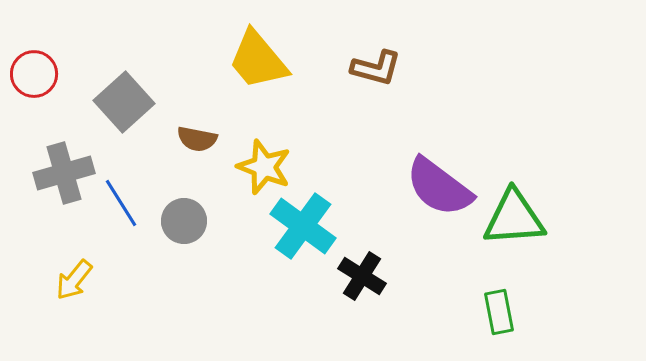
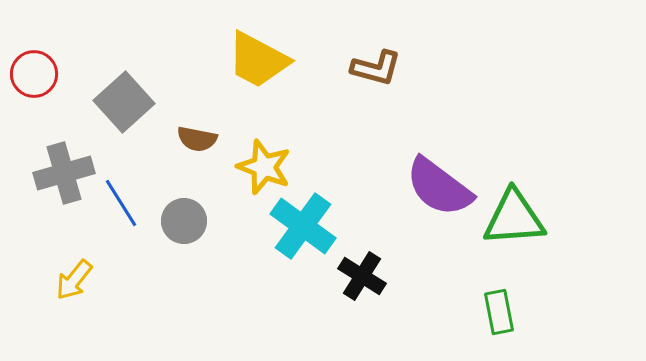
yellow trapezoid: rotated 22 degrees counterclockwise
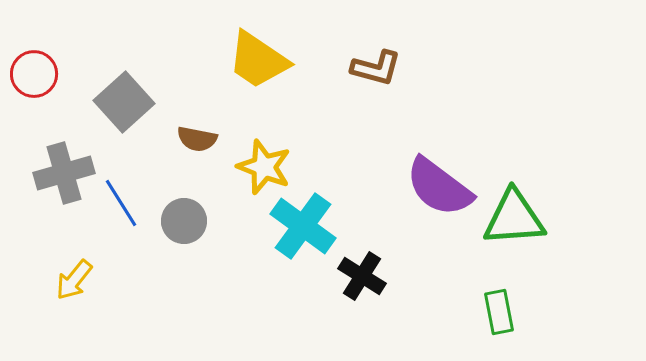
yellow trapezoid: rotated 6 degrees clockwise
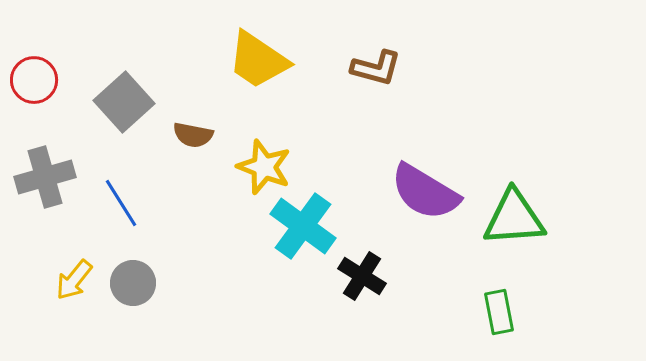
red circle: moved 6 px down
brown semicircle: moved 4 px left, 4 px up
gray cross: moved 19 px left, 4 px down
purple semicircle: moved 14 px left, 5 px down; rotated 6 degrees counterclockwise
gray circle: moved 51 px left, 62 px down
